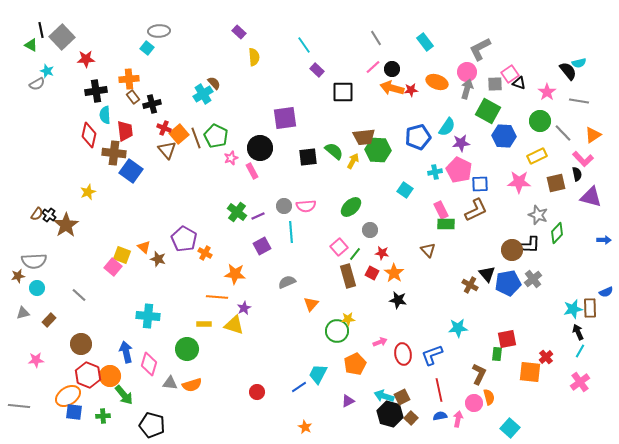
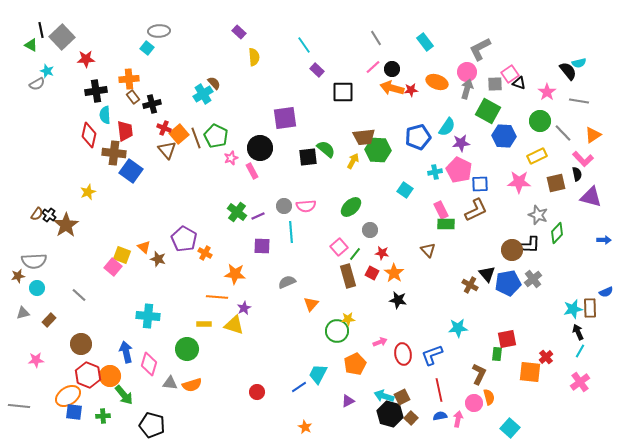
green semicircle at (334, 151): moved 8 px left, 2 px up
purple square at (262, 246): rotated 30 degrees clockwise
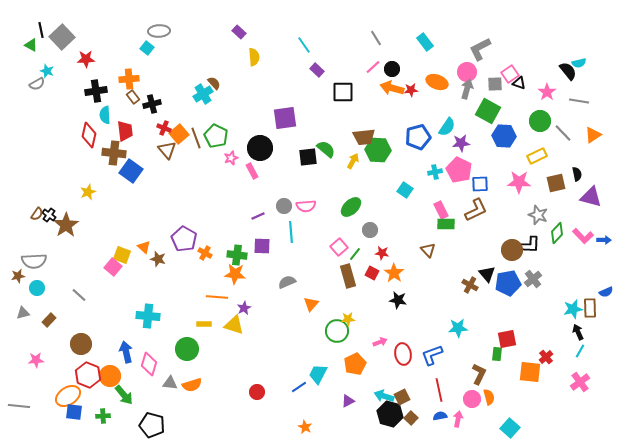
pink L-shape at (583, 159): moved 77 px down
green cross at (237, 212): moved 43 px down; rotated 30 degrees counterclockwise
pink circle at (474, 403): moved 2 px left, 4 px up
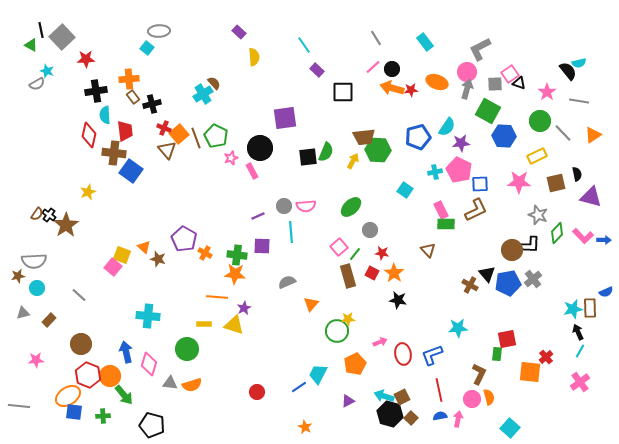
green semicircle at (326, 149): moved 3 px down; rotated 72 degrees clockwise
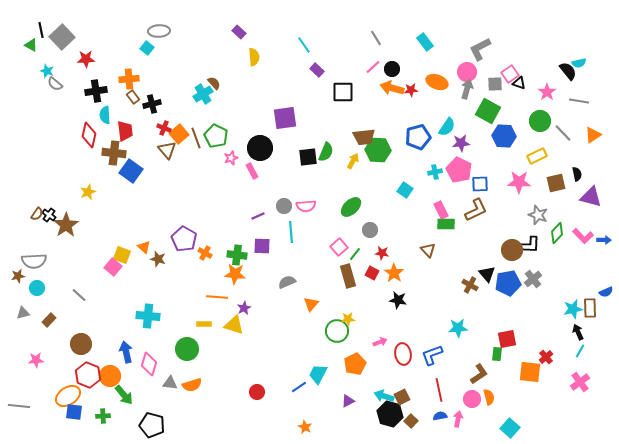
gray semicircle at (37, 84): moved 18 px right; rotated 70 degrees clockwise
brown L-shape at (479, 374): rotated 30 degrees clockwise
brown square at (411, 418): moved 3 px down
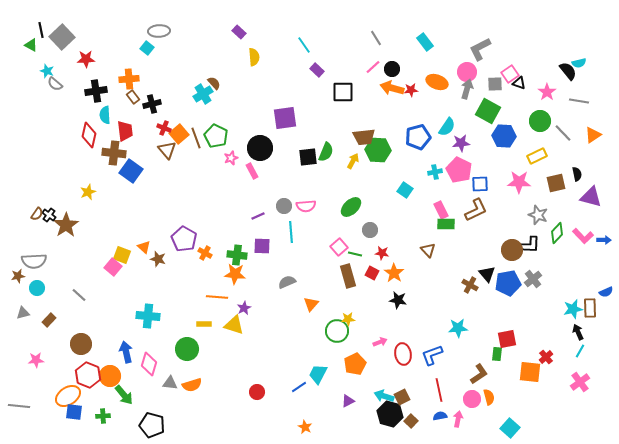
green line at (355, 254): rotated 64 degrees clockwise
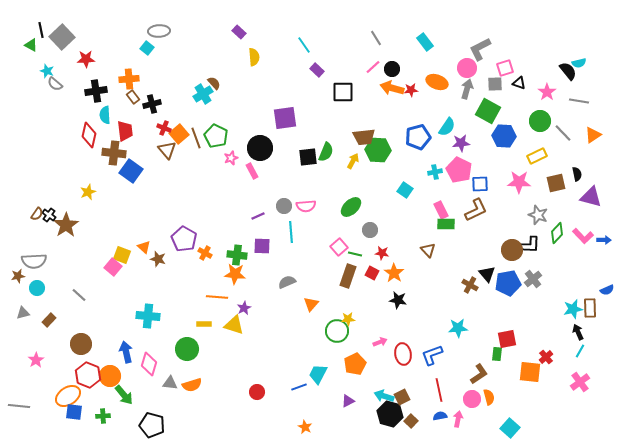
pink circle at (467, 72): moved 4 px up
pink square at (510, 74): moved 5 px left, 6 px up; rotated 18 degrees clockwise
brown rectangle at (348, 276): rotated 35 degrees clockwise
blue semicircle at (606, 292): moved 1 px right, 2 px up
pink star at (36, 360): rotated 28 degrees counterclockwise
blue line at (299, 387): rotated 14 degrees clockwise
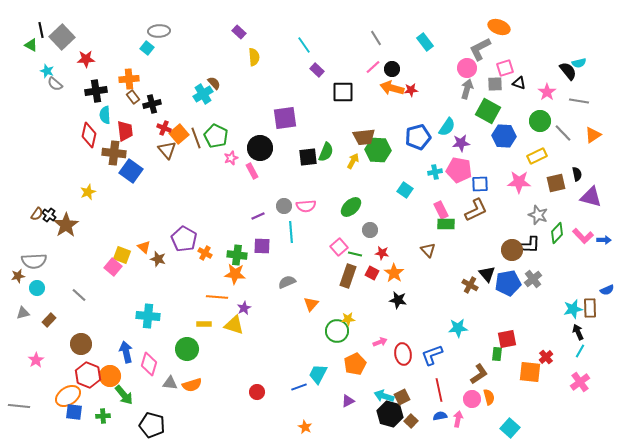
orange ellipse at (437, 82): moved 62 px right, 55 px up
pink pentagon at (459, 170): rotated 15 degrees counterclockwise
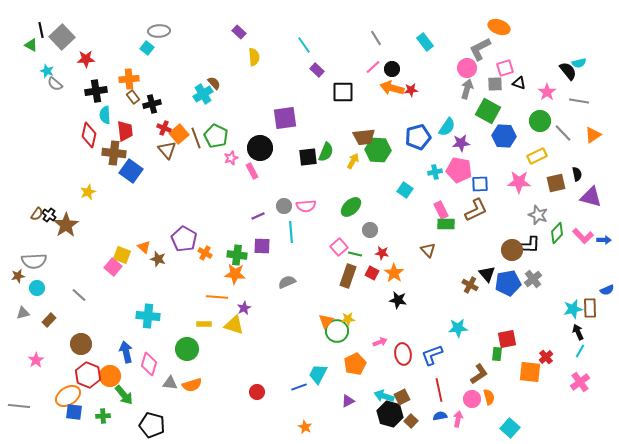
orange triangle at (311, 304): moved 15 px right, 17 px down
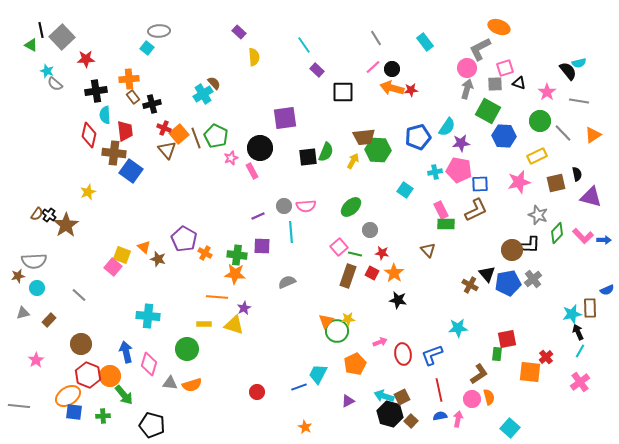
pink star at (519, 182): rotated 15 degrees counterclockwise
cyan star at (573, 309): moved 1 px left, 5 px down
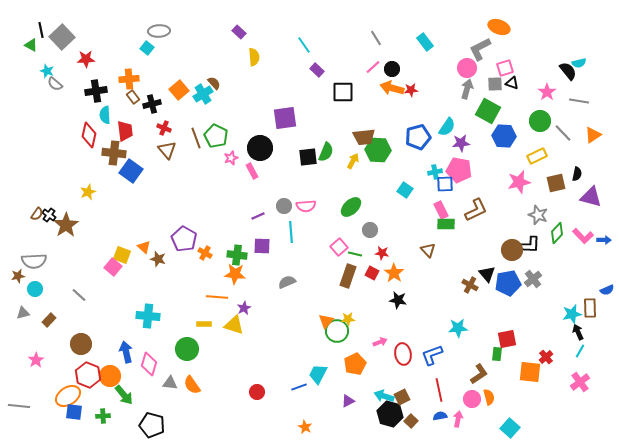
black triangle at (519, 83): moved 7 px left
orange square at (179, 134): moved 44 px up
black semicircle at (577, 174): rotated 24 degrees clockwise
blue square at (480, 184): moved 35 px left
cyan circle at (37, 288): moved 2 px left, 1 px down
orange semicircle at (192, 385): rotated 72 degrees clockwise
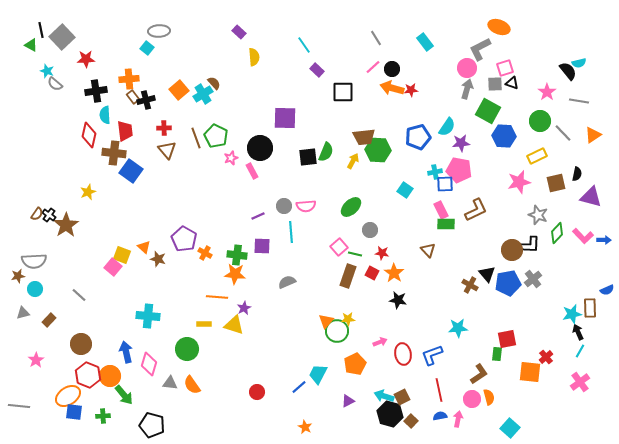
black cross at (152, 104): moved 6 px left, 4 px up
purple square at (285, 118): rotated 10 degrees clockwise
red cross at (164, 128): rotated 24 degrees counterclockwise
blue line at (299, 387): rotated 21 degrees counterclockwise
